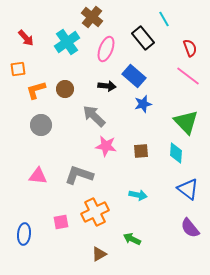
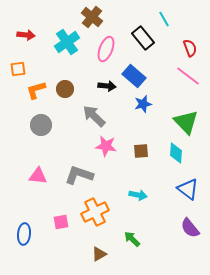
red arrow: moved 3 px up; rotated 42 degrees counterclockwise
green arrow: rotated 18 degrees clockwise
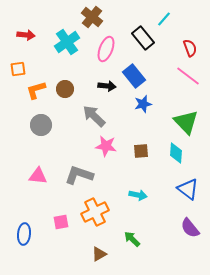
cyan line: rotated 70 degrees clockwise
blue rectangle: rotated 10 degrees clockwise
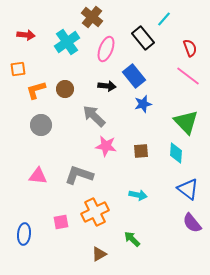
purple semicircle: moved 2 px right, 5 px up
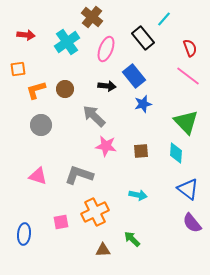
pink triangle: rotated 12 degrees clockwise
brown triangle: moved 4 px right, 4 px up; rotated 28 degrees clockwise
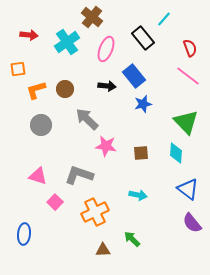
red arrow: moved 3 px right
gray arrow: moved 7 px left, 3 px down
brown square: moved 2 px down
pink square: moved 6 px left, 20 px up; rotated 35 degrees counterclockwise
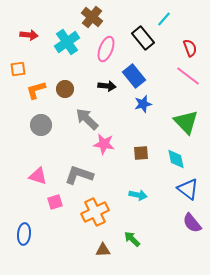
pink star: moved 2 px left, 2 px up
cyan diamond: moved 6 px down; rotated 15 degrees counterclockwise
pink square: rotated 28 degrees clockwise
